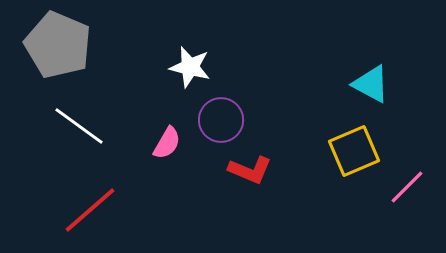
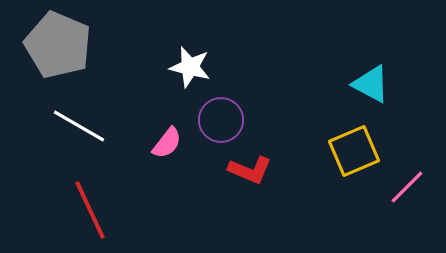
white line: rotated 6 degrees counterclockwise
pink semicircle: rotated 8 degrees clockwise
red line: rotated 74 degrees counterclockwise
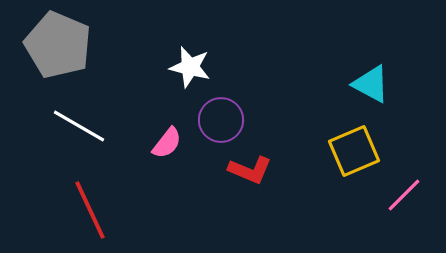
pink line: moved 3 px left, 8 px down
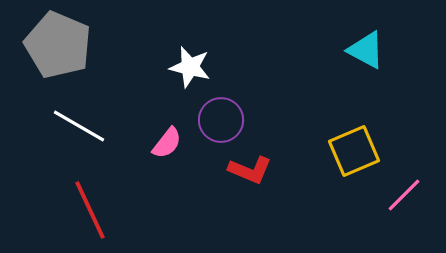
cyan triangle: moved 5 px left, 34 px up
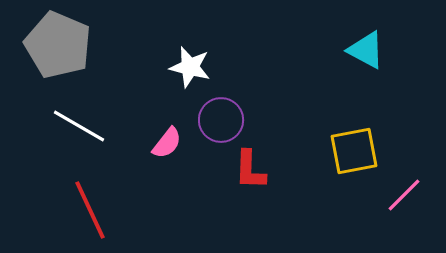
yellow square: rotated 12 degrees clockwise
red L-shape: rotated 69 degrees clockwise
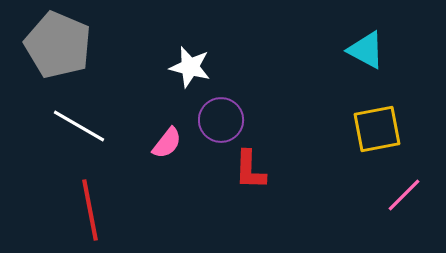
yellow square: moved 23 px right, 22 px up
red line: rotated 14 degrees clockwise
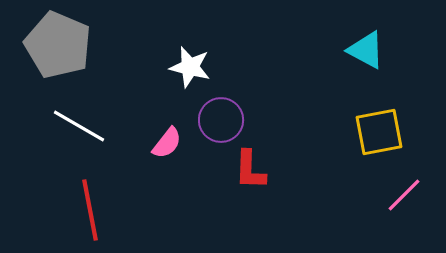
yellow square: moved 2 px right, 3 px down
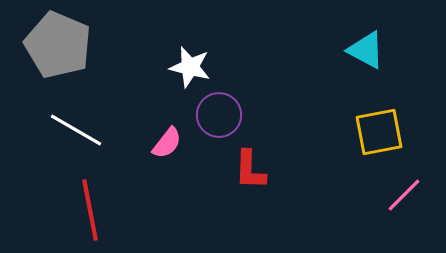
purple circle: moved 2 px left, 5 px up
white line: moved 3 px left, 4 px down
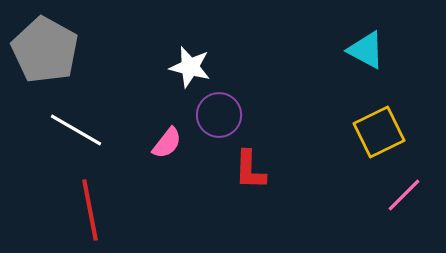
gray pentagon: moved 13 px left, 5 px down; rotated 6 degrees clockwise
yellow square: rotated 15 degrees counterclockwise
